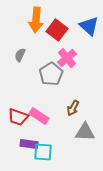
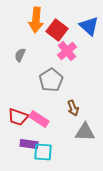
pink cross: moved 7 px up
gray pentagon: moved 6 px down
brown arrow: rotated 49 degrees counterclockwise
pink rectangle: moved 3 px down
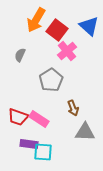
orange arrow: rotated 25 degrees clockwise
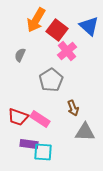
pink rectangle: moved 1 px right
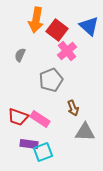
orange arrow: rotated 20 degrees counterclockwise
gray pentagon: rotated 10 degrees clockwise
cyan square: rotated 24 degrees counterclockwise
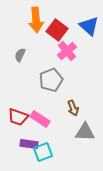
orange arrow: rotated 15 degrees counterclockwise
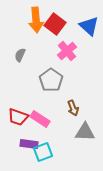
red square: moved 2 px left, 6 px up
gray pentagon: rotated 15 degrees counterclockwise
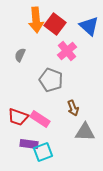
gray pentagon: rotated 15 degrees counterclockwise
